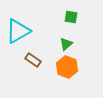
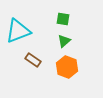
green square: moved 8 px left, 2 px down
cyan triangle: rotated 8 degrees clockwise
green triangle: moved 2 px left, 3 px up
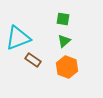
cyan triangle: moved 7 px down
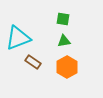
green triangle: rotated 32 degrees clockwise
brown rectangle: moved 2 px down
orange hexagon: rotated 10 degrees clockwise
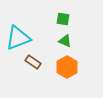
green triangle: moved 1 px right; rotated 32 degrees clockwise
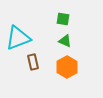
brown rectangle: rotated 42 degrees clockwise
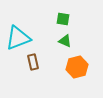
orange hexagon: moved 10 px right; rotated 15 degrees clockwise
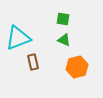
green triangle: moved 1 px left, 1 px up
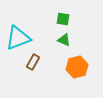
brown rectangle: rotated 42 degrees clockwise
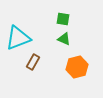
green triangle: moved 1 px up
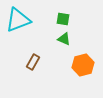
cyan triangle: moved 18 px up
orange hexagon: moved 6 px right, 2 px up
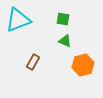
green triangle: moved 1 px right, 2 px down
